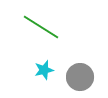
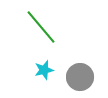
green line: rotated 18 degrees clockwise
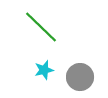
green line: rotated 6 degrees counterclockwise
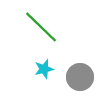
cyan star: moved 1 px up
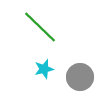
green line: moved 1 px left
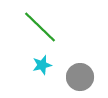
cyan star: moved 2 px left, 4 px up
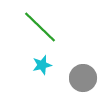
gray circle: moved 3 px right, 1 px down
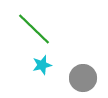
green line: moved 6 px left, 2 px down
